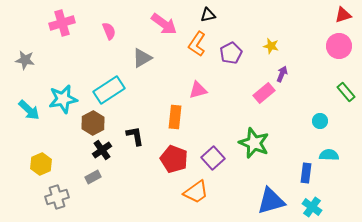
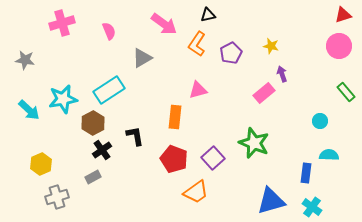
purple arrow: rotated 42 degrees counterclockwise
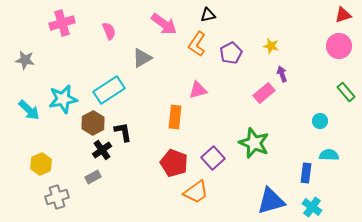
black L-shape: moved 12 px left, 4 px up
red pentagon: moved 4 px down
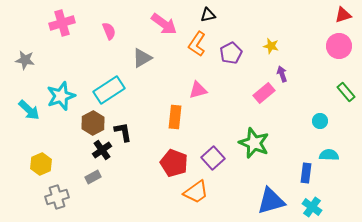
cyan star: moved 2 px left, 3 px up; rotated 8 degrees counterclockwise
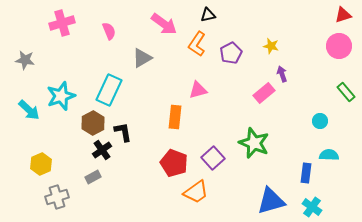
cyan rectangle: rotated 32 degrees counterclockwise
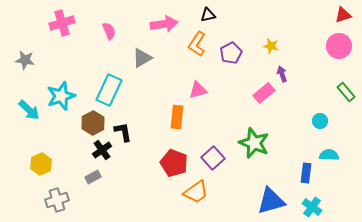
pink arrow: rotated 44 degrees counterclockwise
orange rectangle: moved 2 px right
gray cross: moved 3 px down
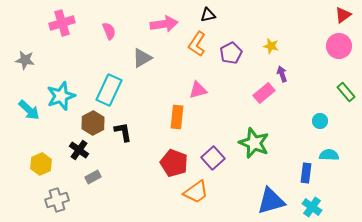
red triangle: rotated 18 degrees counterclockwise
black cross: moved 23 px left; rotated 18 degrees counterclockwise
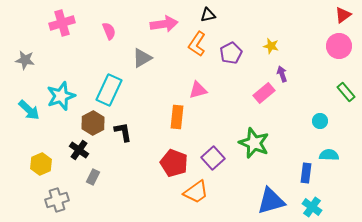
gray rectangle: rotated 35 degrees counterclockwise
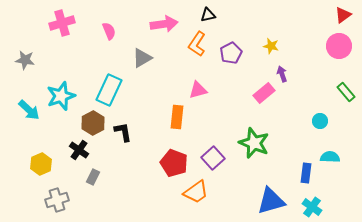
cyan semicircle: moved 1 px right, 2 px down
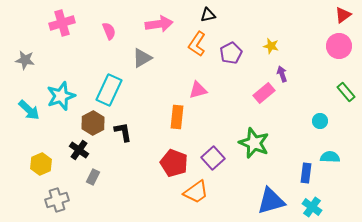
pink arrow: moved 5 px left
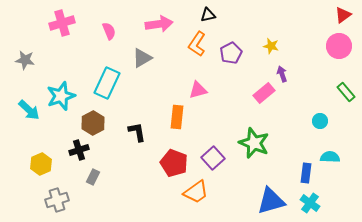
cyan rectangle: moved 2 px left, 7 px up
black L-shape: moved 14 px right
black cross: rotated 36 degrees clockwise
cyan cross: moved 2 px left, 4 px up
